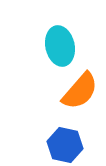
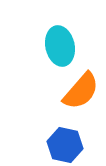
orange semicircle: moved 1 px right
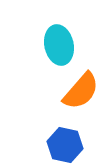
cyan ellipse: moved 1 px left, 1 px up
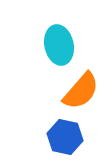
blue hexagon: moved 8 px up
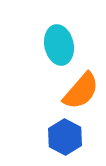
blue hexagon: rotated 16 degrees clockwise
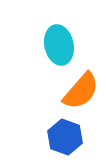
blue hexagon: rotated 8 degrees counterclockwise
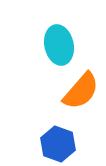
blue hexagon: moved 7 px left, 7 px down
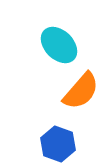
cyan ellipse: rotated 33 degrees counterclockwise
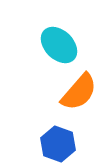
orange semicircle: moved 2 px left, 1 px down
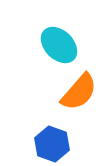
blue hexagon: moved 6 px left
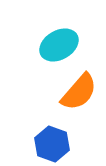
cyan ellipse: rotated 75 degrees counterclockwise
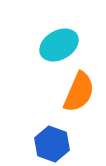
orange semicircle: rotated 18 degrees counterclockwise
